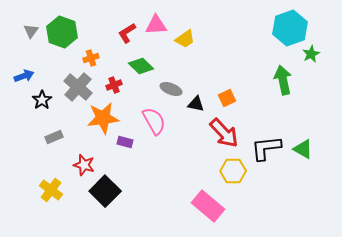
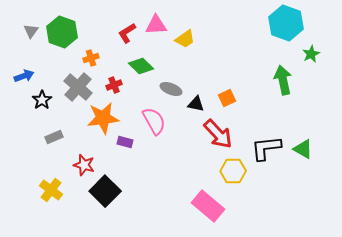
cyan hexagon: moved 4 px left, 5 px up; rotated 20 degrees counterclockwise
red arrow: moved 6 px left, 1 px down
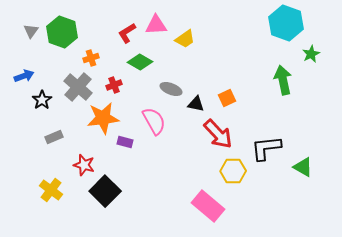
green diamond: moved 1 px left, 4 px up; rotated 15 degrees counterclockwise
green triangle: moved 18 px down
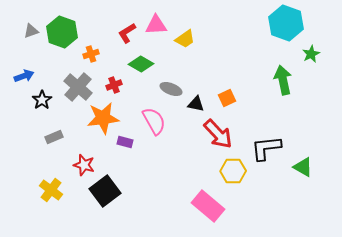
gray triangle: rotated 35 degrees clockwise
orange cross: moved 4 px up
green diamond: moved 1 px right, 2 px down
black square: rotated 8 degrees clockwise
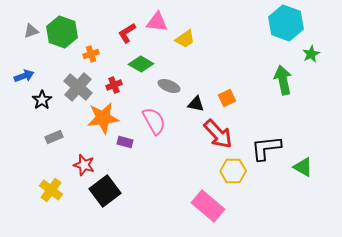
pink triangle: moved 1 px right, 3 px up; rotated 10 degrees clockwise
gray ellipse: moved 2 px left, 3 px up
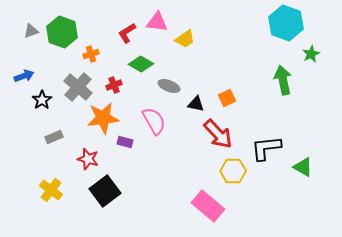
red star: moved 4 px right, 6 px up
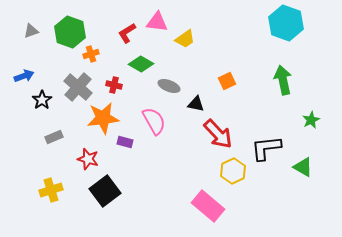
green hexagon: moved 8 px right
green star: moved 66 px down
red cross: rotated 35 degrees clockwise
orange square: moved 17 px up
yellow hexagon: rotated 25 degrees counterclockwise
yellow cross: rotated 35 degrees clockwise
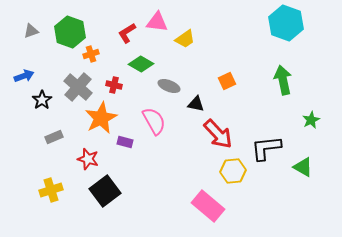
orange star: moved 2 px left; rotated 20 degrees counterclockwise
yellow hexagon: rotated 20 degrees clockwise
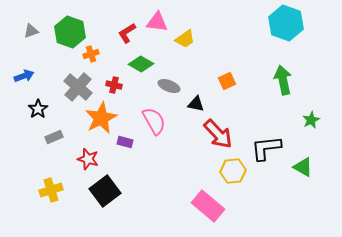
black star: moved 4 px left, 9 px down
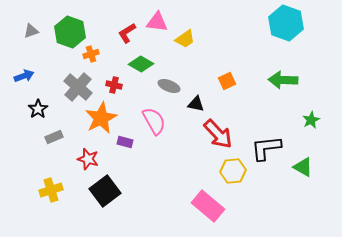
green arrow: rotated 76 degrees counterclockwise
